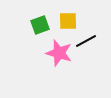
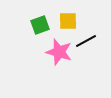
pink star: moved 1 px up
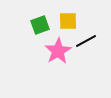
pink star: moved 1 px left, 1 px up; rotated 24 degrees clockwise
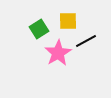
green square: moved 1 px left, 4 px down; rotated 12 degrees counterclockwise
pink star: moved 2 px down
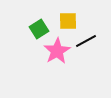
pink star: moved 1 px left, 2 px up
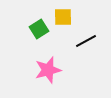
yellow square: moved 5 px left, 4 px up
pink star: moved 9 px left, 19 px down; rotated 16 degrees clockwise
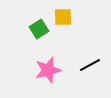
black line: moved 4 px right, 24 px down
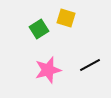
yellow square: moved 3 px right, 1 px down; rotated 18 degrees clockwise
